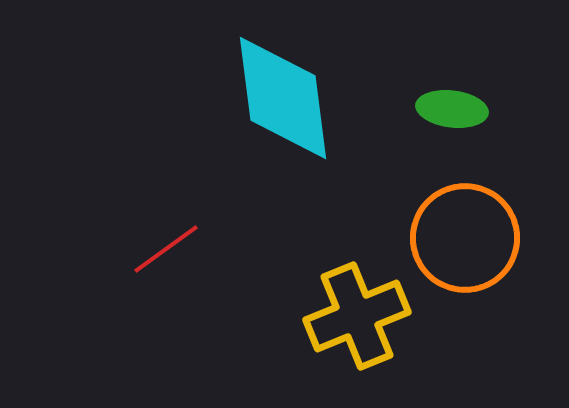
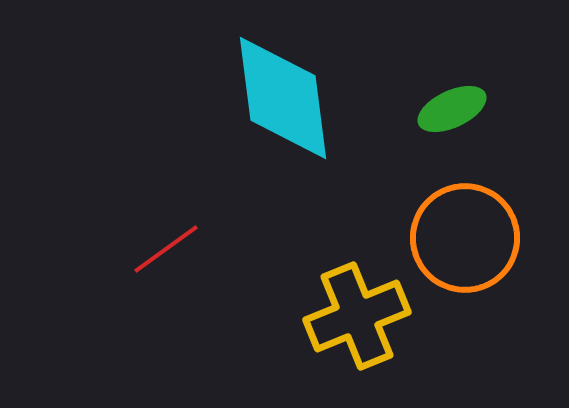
green ellipse: rotated 32 degrees counterclockwise
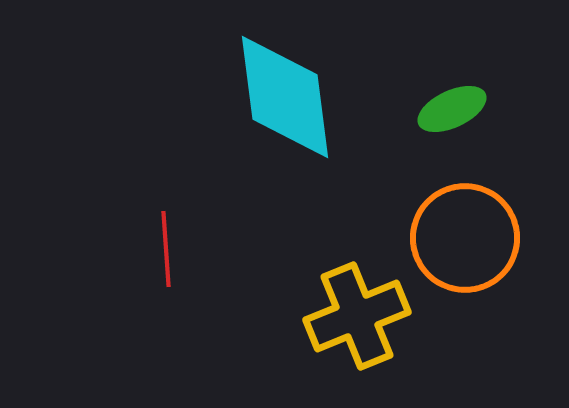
cyan diamond: moved 2 px right, 1 px up
red line: rotated 58 degrees counterclockwise
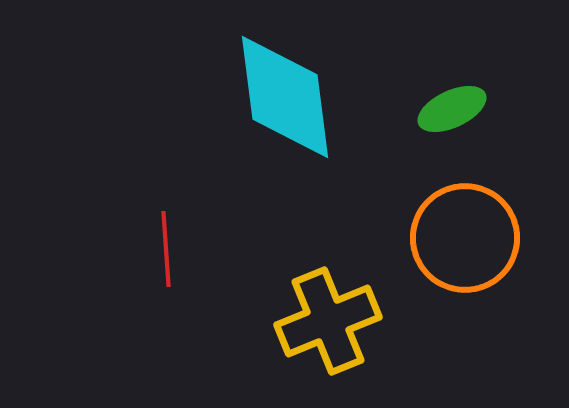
yellow cross: moved 29 px left, 5 px down
